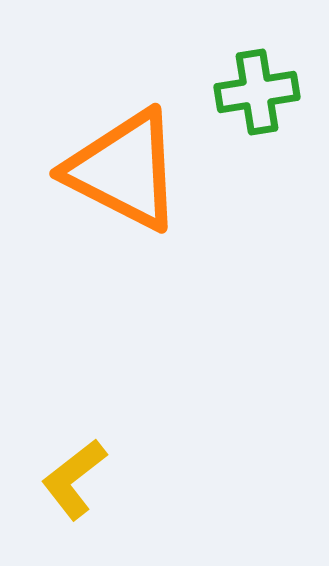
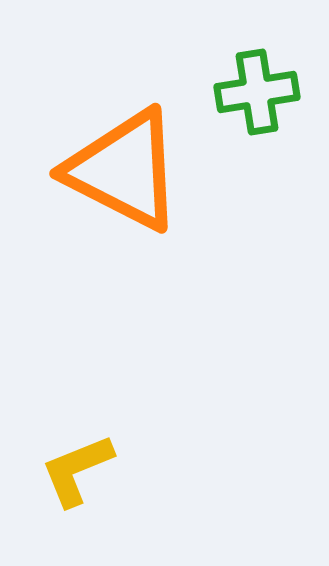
yellow L-shape: moved 3 px right, 9 px up; rotated 16 degrees clockwise
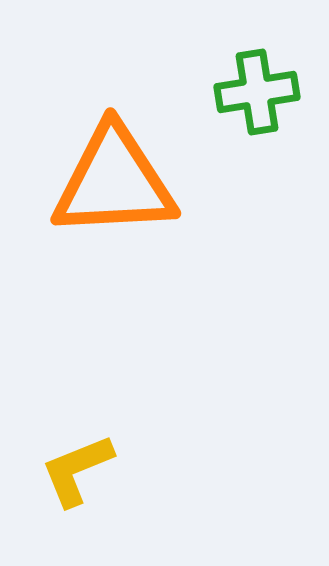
orange triangle: moved 10 px left, 12 px down; rotated 30 degrees counterclockwise
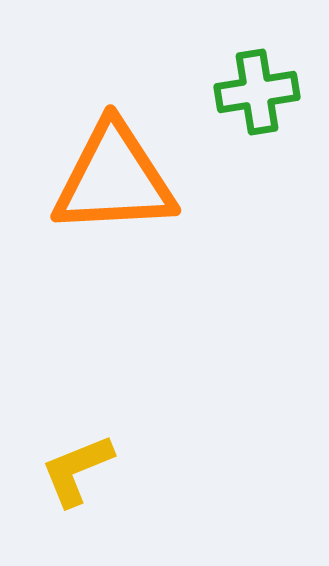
orange triangle: moved 3 px up
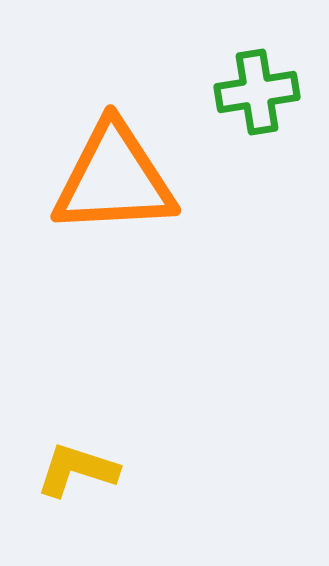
yellow L-shape: rotated 40 degrees clockwise
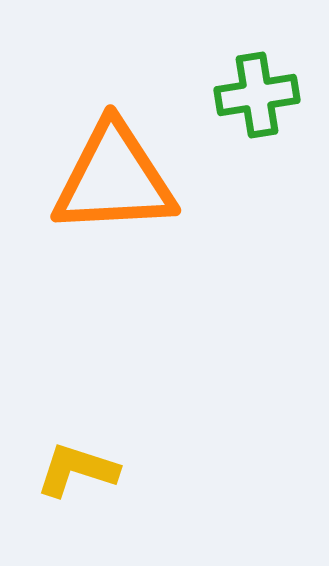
green cross: moved 3 px down
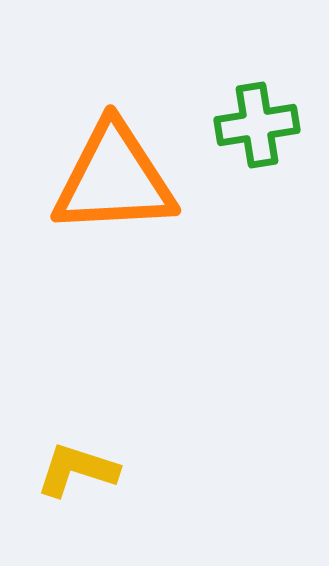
green cross: moved 30 px down
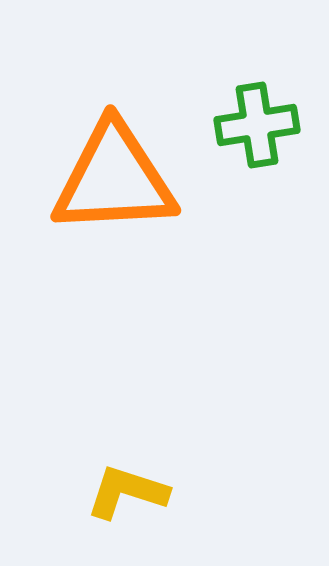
yellow L-shape: moved 50 px right, 22 px down
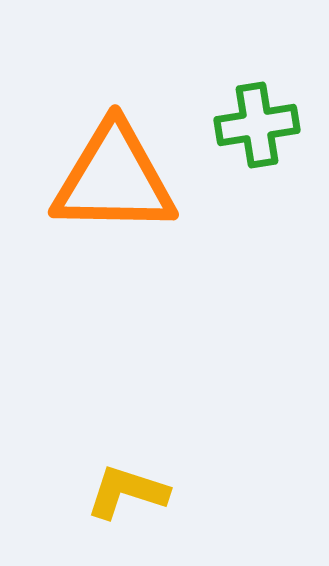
orange triangle: rotated 4 degrees clockwise
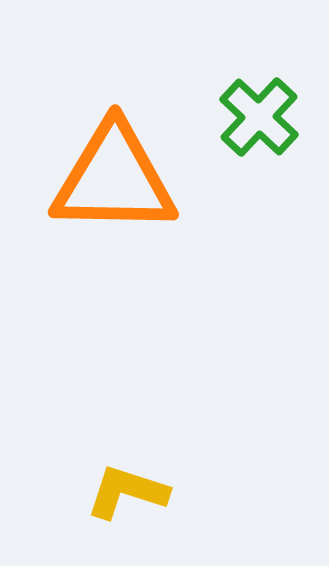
green cross: moved 2 px right, 8 px up; rotated 38 degrees counterclockwise
